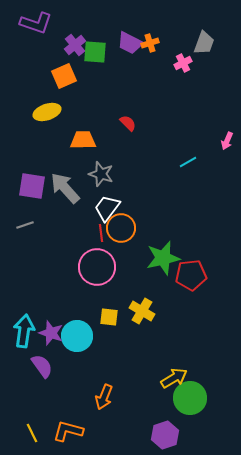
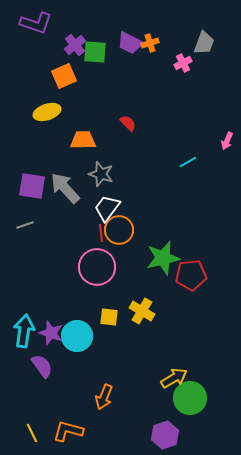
orange circle: moved 2 px left, 2 px down
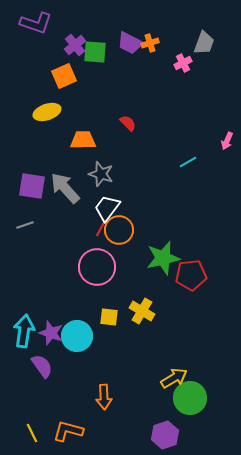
red line: moved 5 px up; rotated 36 degrees clockwise
orange arrow: rotated 25 degrees counterclockwise
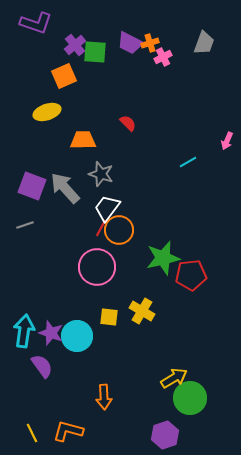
pink cross: moved 20 px left, 6 px up
purple square: rotated 12 degrees clockwise
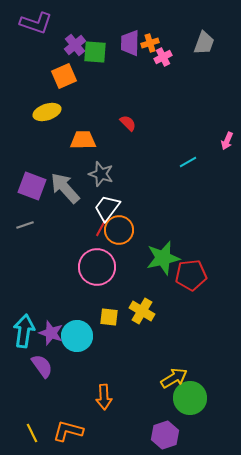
purple trapezoid: rotated 64 degrees clockwise
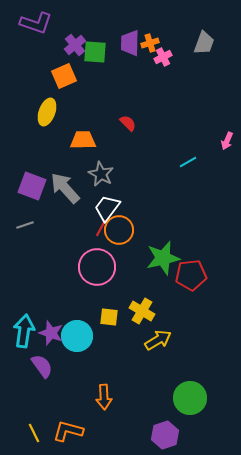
yellow ellipse: rotated 52 degrees counterclockwise
gray star: rotated 10 degrees clockwise
yellow arrow: moved 16 px left, 38 px up
yellow line: moved 2 px right
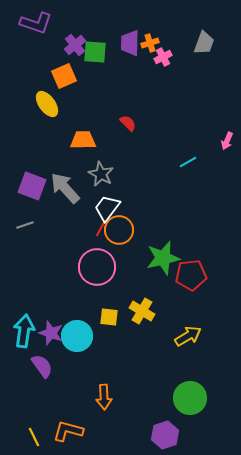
yellow ellipse: moved 8 px up; rotated 56 degrees counterclockwise
yellow arrow: moved 30 px right, 4 px up
yellow line: moved 4 px down
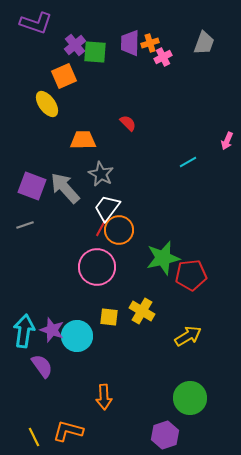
purple star: moved 1 px right, 3 px up
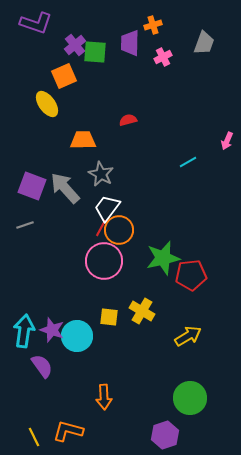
orange cross: moved 3 px right, 18 px up
red semicircle: moved 3 px up; rotated 60 degrees counterclockwise
pink circle: moved 7 px right, 6 px up
